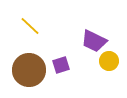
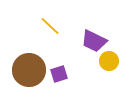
yellow line: moved 20 px right
purple square: moved 2 px left, 9 px down
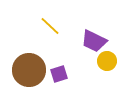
yellow circle: moved 2 px left
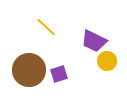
yellow line: moved 4 px left, 1 px down
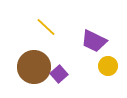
yellow circle: moved 1 px right, 5 px down
brown circle: moved 5 px right, 3 px up
purple square: rotated 24 degrees counterclockwise
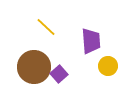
purple trapezoid: moved 3 px left; rotated 120 degrees counterclockwise
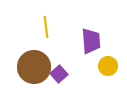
yellow line: rotated 40 degrees clockwise
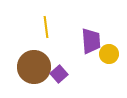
yellow circle: moved 1 px right, 12 px up
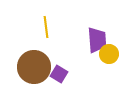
purple trapezoid: moved 6 px right, 1 px up
purple square: rotated 18 degrees counterclockwise
